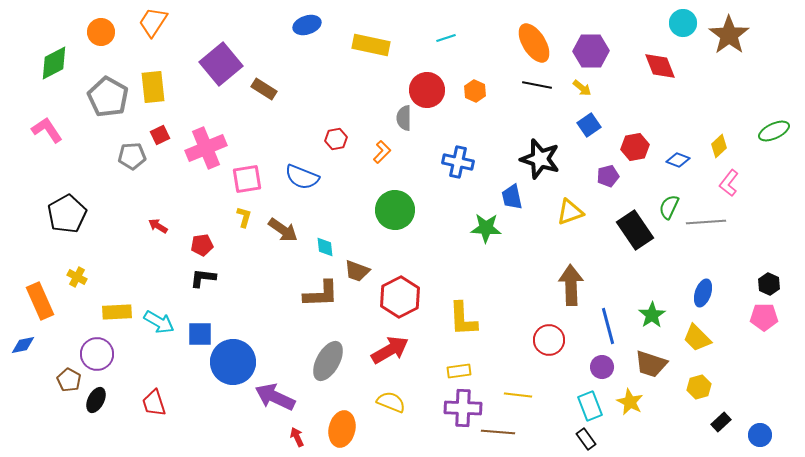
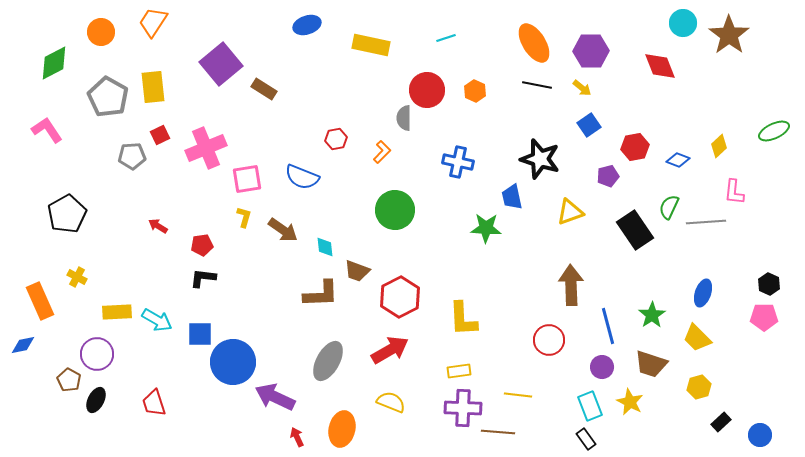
pink L-shape at (729, 183): moved 5 px right, 9 px down; rotated 32 degrees counterclockwise
cyan arrow at (159, 322): moved 2 px left, 2 px up
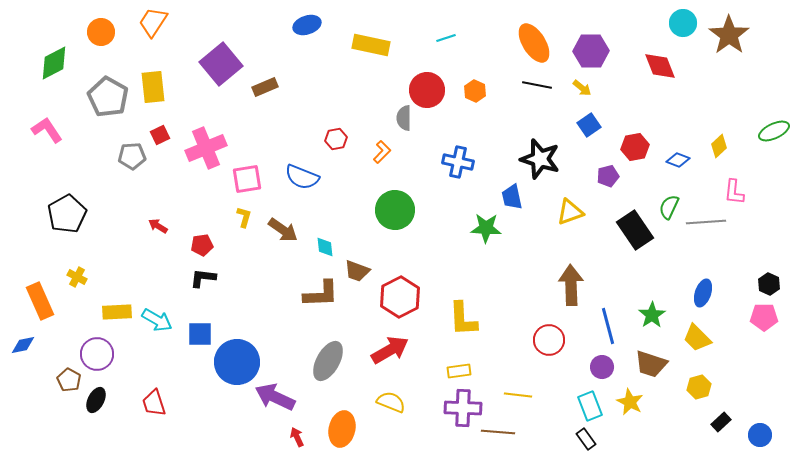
brown rectangle at (264, 89): moved 1 px right, 2 px up; rotated 55 degrees counterclockwise
blue circle at (233, 362): moved 4 px right
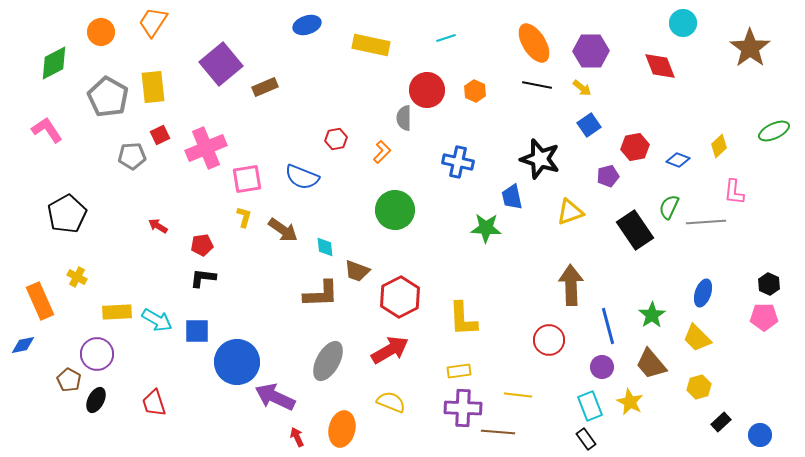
brown star at (729, 35): moved 21 px right, 13 px down
blue square at (200, 334): moved 3 px left, 3 px up
brown trapezoid at (651, 364): rotated 32 degrees clockwise
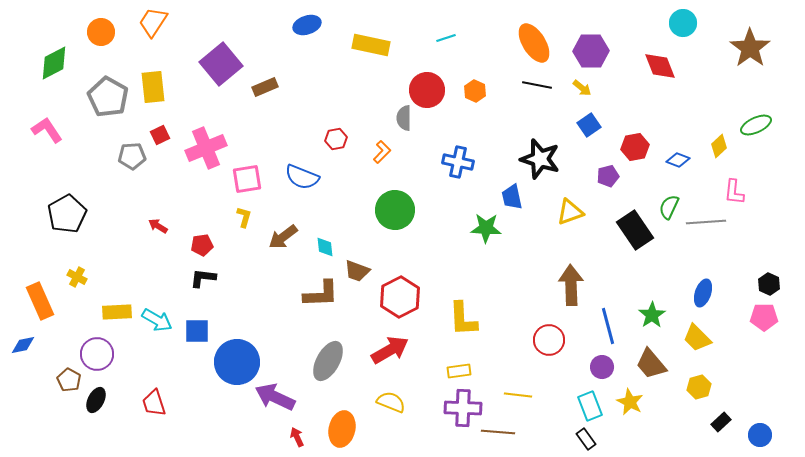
green ellipse at (774, 131): moved 18 px left, 6 px up
brown arrow at (283, 230): moved 7 px down; rotated 108 degrees clockwise
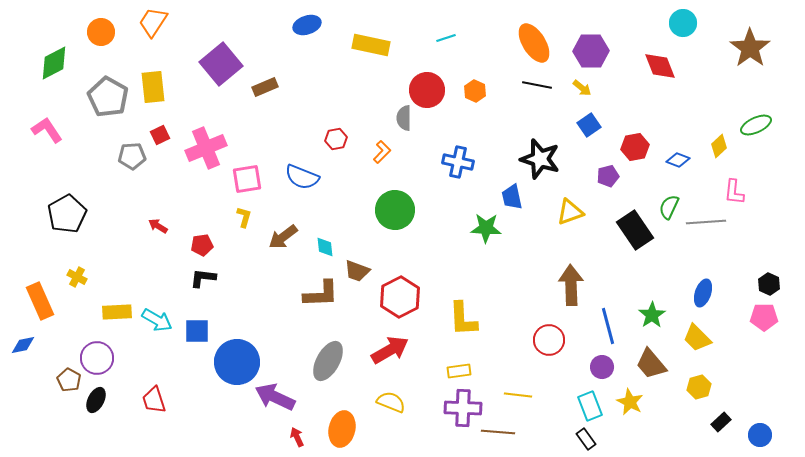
purple circle at (97, 354): moved 4 px down
red trapezoid at (154, 403): moved 3 px up
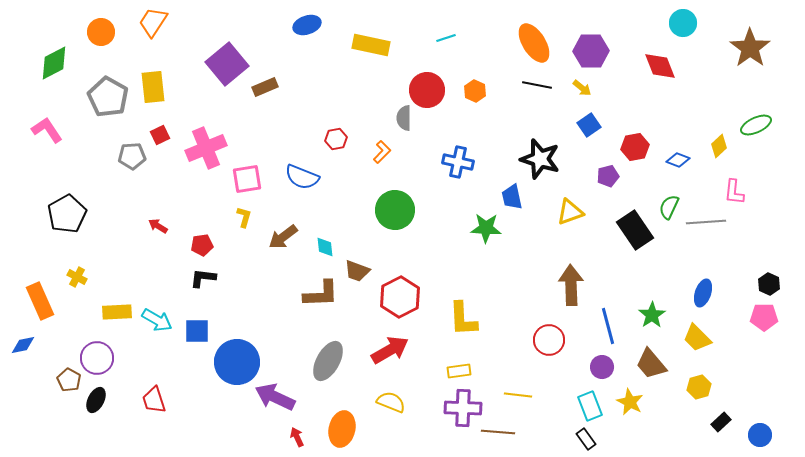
purple square at (221, 64): moved 6 px right
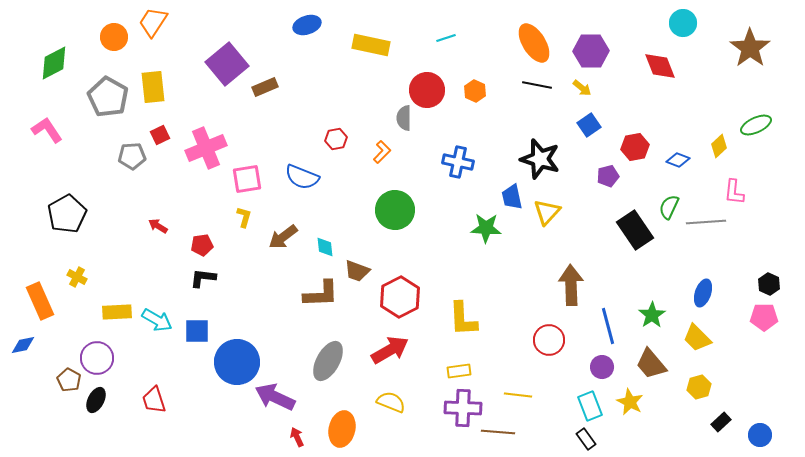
orange circle at (101, 32): moved 13 px right, 5 px down
yellow triangle at (570, 212): moved 23 px left; rotated 28 degrees counterclockwise
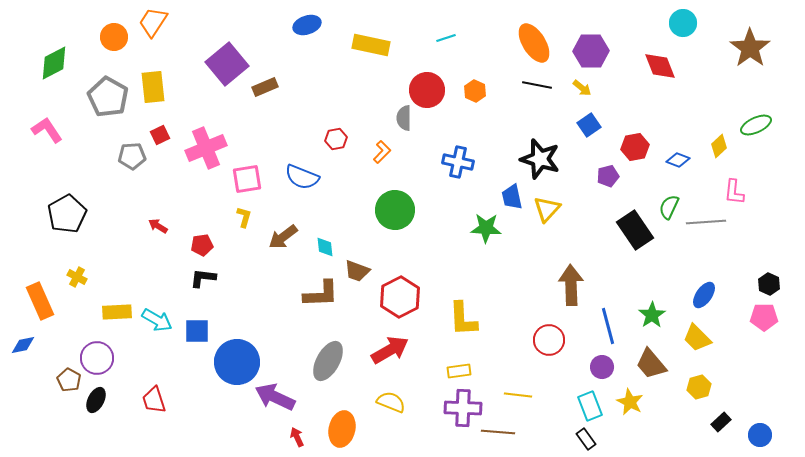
yellow triangle at (547, 212): moved 3 px up
blue ellipse at (703, 293): moved 1 px right, 2 px down; rotated 16 degrees clockwise
